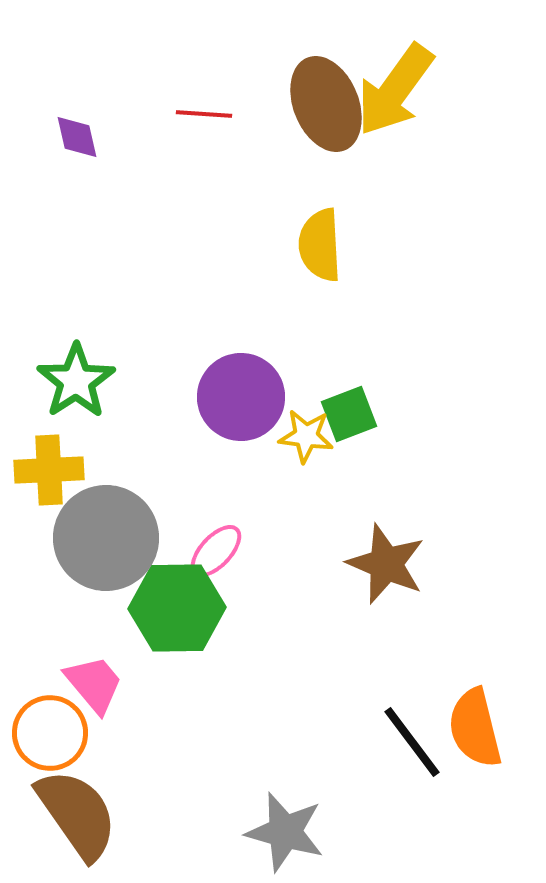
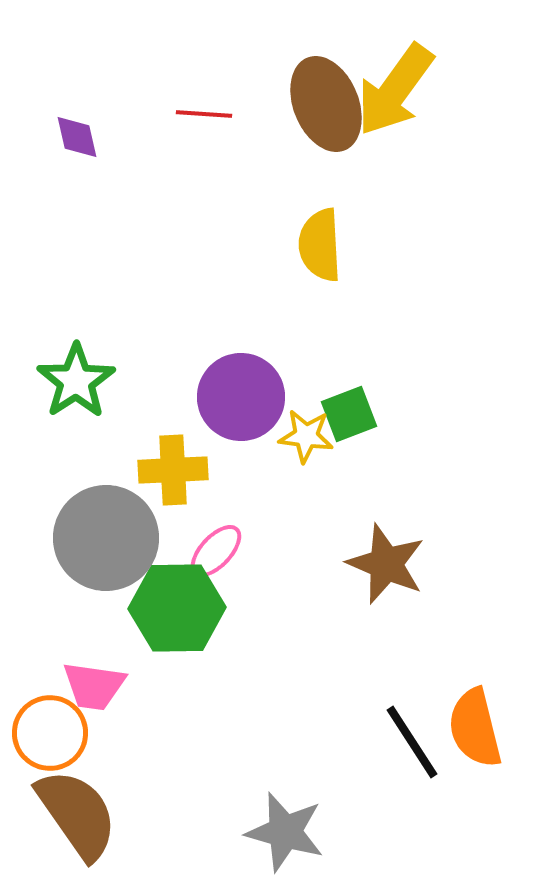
yellow cross: moved 124 px right
pink trapezoid: moved 2 px down; rotated 138 degrees clockwise
black line: rotated 4 degrees clockwise
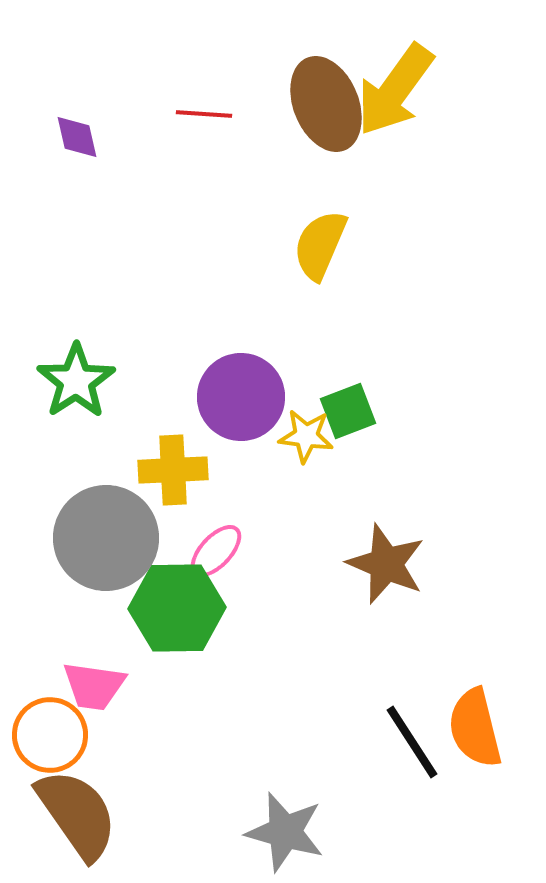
yellow semicircle: rotated 26 degrees clockwise
green square: moved 1 px left, 3 px up
orange circle: moved 2 px down
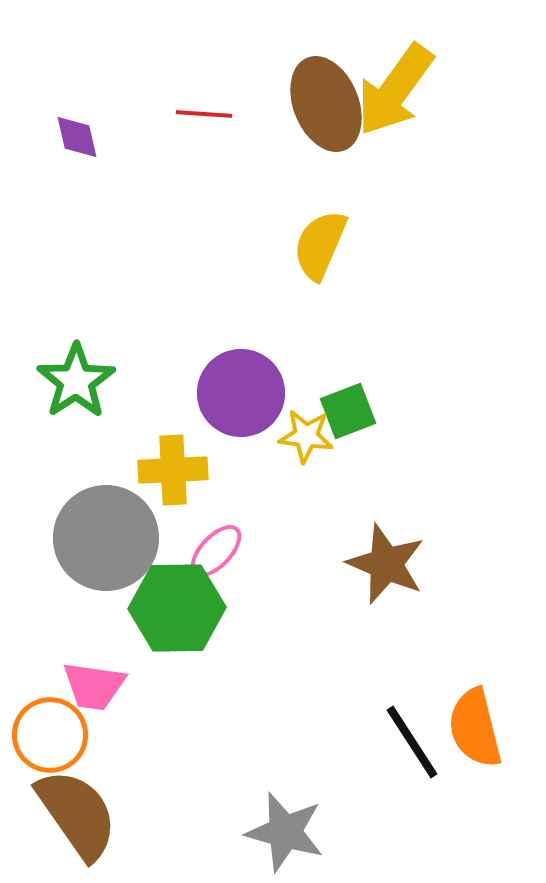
purple circle: moved 4 px up
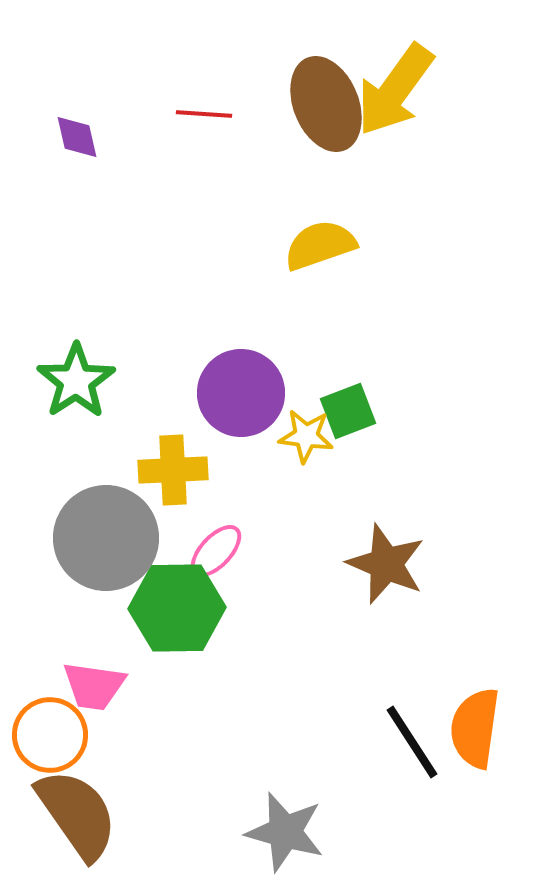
yellow semicircle: rotated 48 degrees clockwise
orange semicircle: rotated 22 degrees clockwise
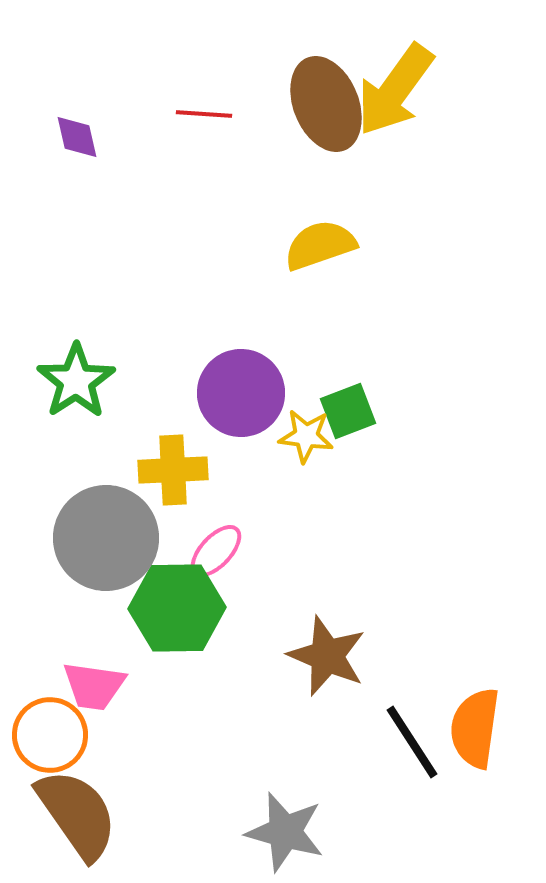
brown star: moved 59 px left, 92 px down
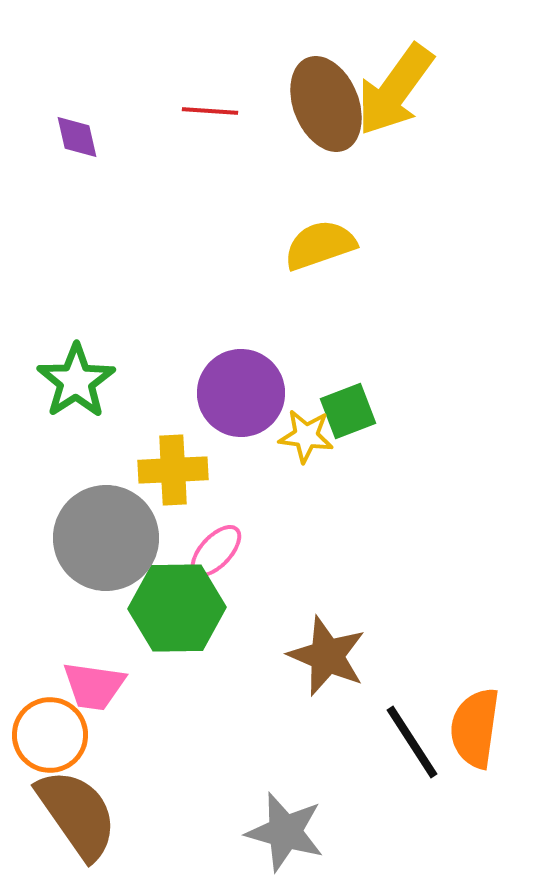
red line: moved 6 px right, 3 px up
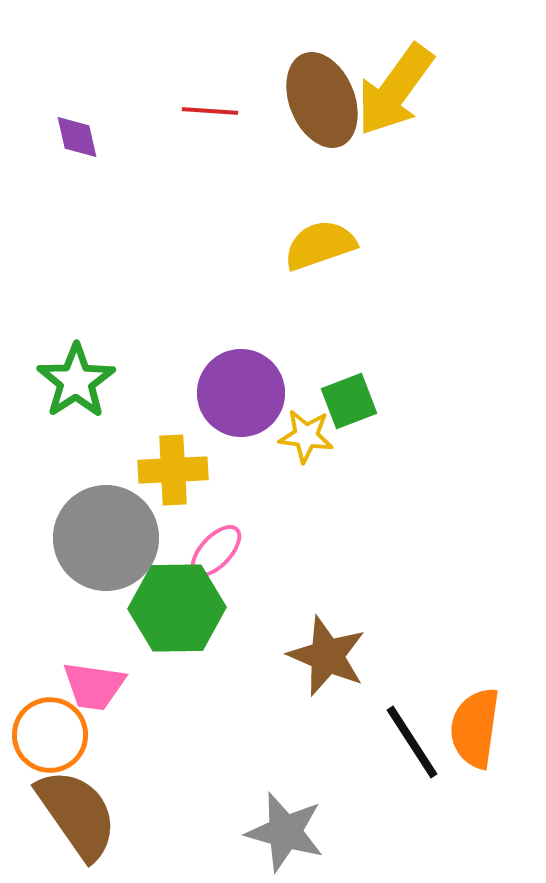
brown ellipse: moved 4 px left, 4 px up
green square: moved 1 px right, 10 px up
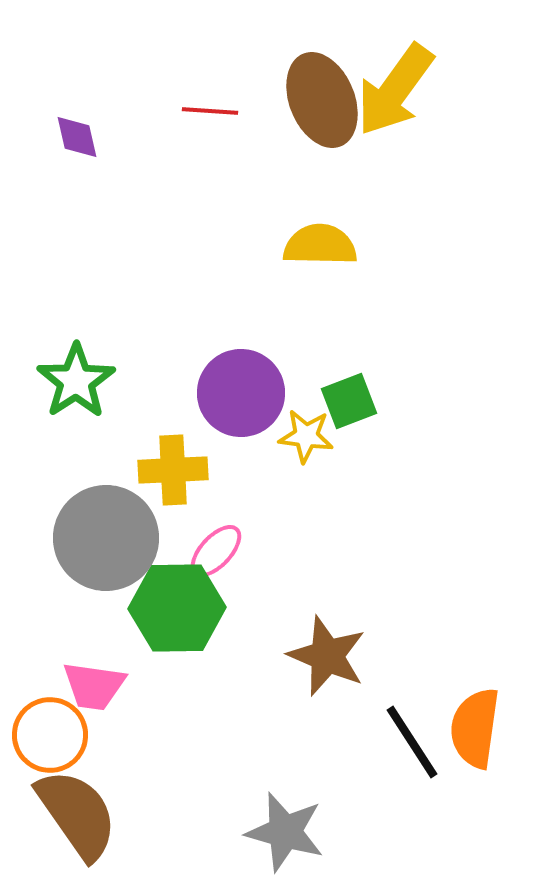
yellow semicircle: rotated 20 degrees clockwise
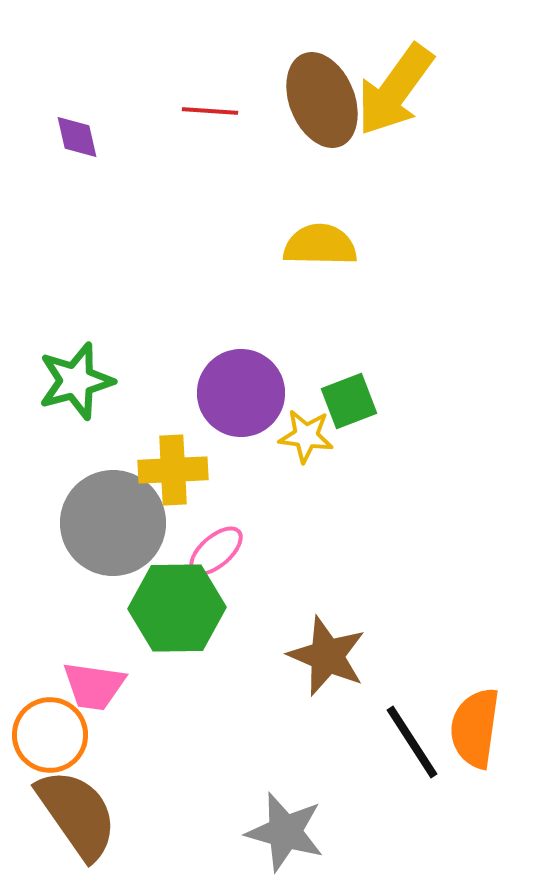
green star: rotated 18 degrees clockwise
gray circle: moved 7 px right, 15 px up
pink ellipse: rotated 6 degrees clockwise
